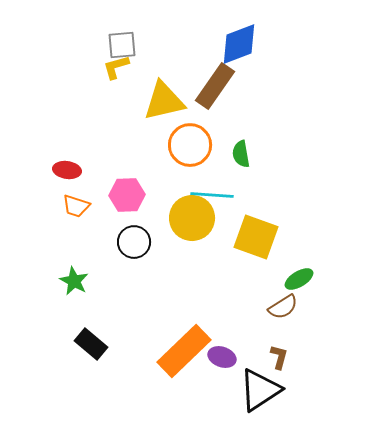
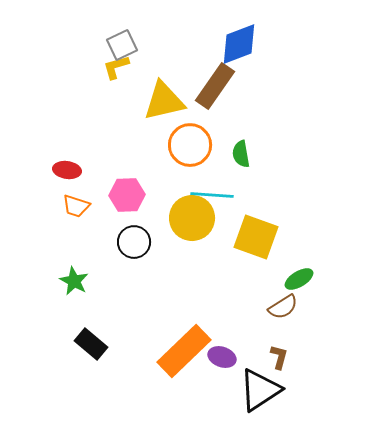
gray square: rotated 20 degrees counterclockwise
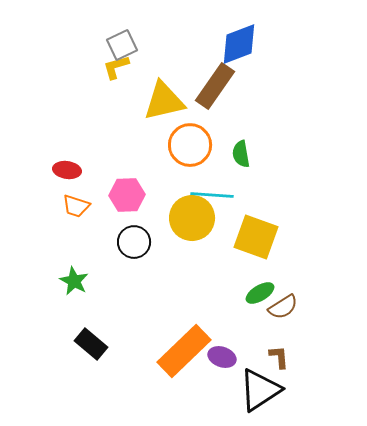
green ellipse: moved 39 px left, 14 px down
brown L-shape: rotated 20 degrees counterclockwise
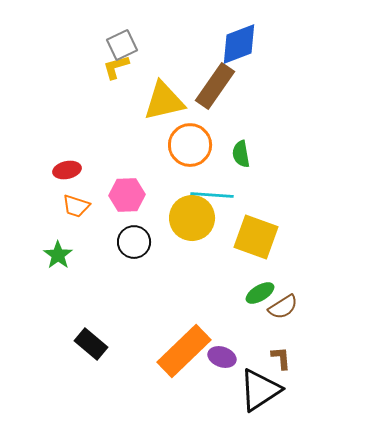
red ellipse: rotated 20 degrees counterclockwise
green star: moved 16 px left, 26 px up; rotated 8 degrees clockwise
brown L-shape: moved 2 px right, 1 px down
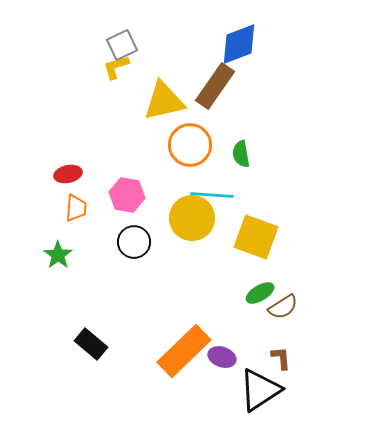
red ellipse: moved 1 px right, 4 px down
pink hexagon: rotated 12 degrees clockwise
orange trapezoid: moved 2 px down; rotated 104 degrees counterclockwise
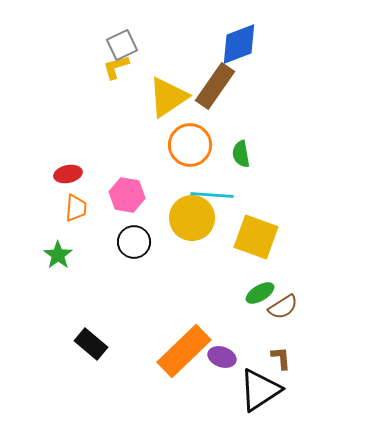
yellow triangle: moved 4 px right, 4 px up; rotated 21 degrees counterclockwise
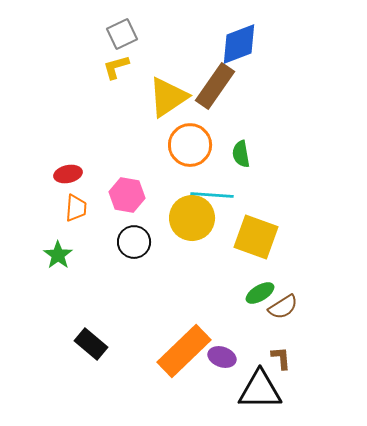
gray square: moved 11 px up
black triangle: rotated 33 degrees clockwise
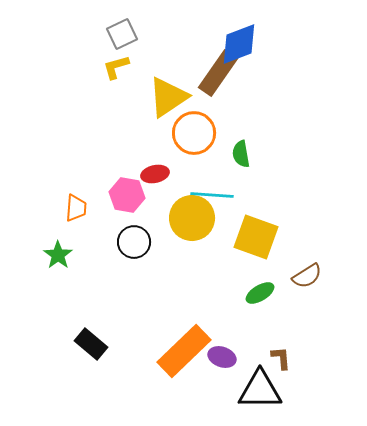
brown rectangle: moved 3 px right, 13 px up
orange circle: moved 4 px right, 12 px up
red ellipse: moved 87 px right
brown semicircle: moved 24 px right, 31 px up
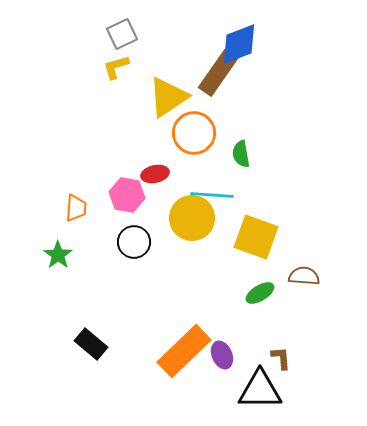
brown semicircle: moved 3 px left; rotated 144 degrees counterclockwise
purple ellipse: moved 2 px up; rotated 48 degrees clockwise
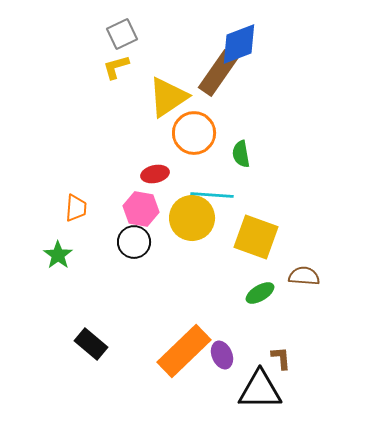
pink hexagon: moved 14 px right, 14 px down
